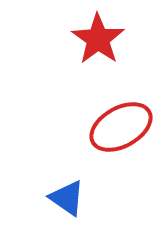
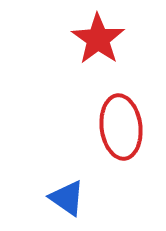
red ellipse: rotated 68 degrees counterclockwise
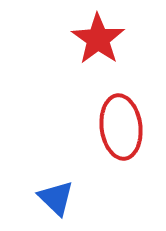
blue triangle: moved 11 px left; rotated 9 degrees clockwise
